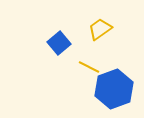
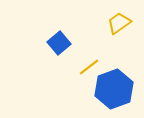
yellow trapezoid: moved 19 px right, 6 px up
yellow line: rotated 65 degrees counterclockwise
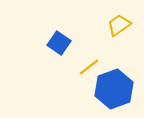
yellow trapezoid: moved 2 px down
blue square: rotated 15 degrees counterclockwise
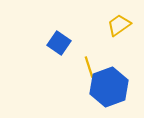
yellow line: rotated 70 degrees counterclockwise
blue hexagon: moved 5 px left, 2 px up
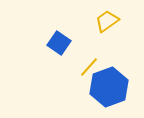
yellow trapezoid: moved 12 px left, 4 px up
yellow line: rotated 60 degrees clockwise
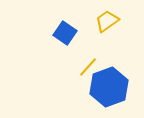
blue square: moved 6 px right, 10 px up
yellow line: moved 1 px left
